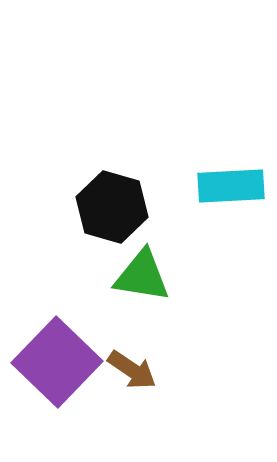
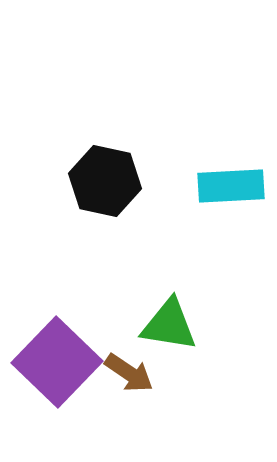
black hexagon: moved 7 px left, 26 px up; rotated 4 degrees counterclockwise
green triangle: moved 27 px right, 49 px down
brown arrow: moved 3 px left, 3 px down
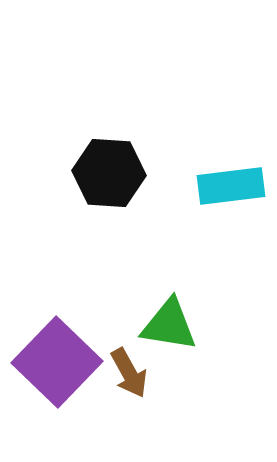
black hexagon: moved 4 px right, 8 px up; rotated 8 degrees counterclockwise
cyan rectangle: rotated 4 degrees counterclockwise
brown arrow: rotated 27 degrees clockwise
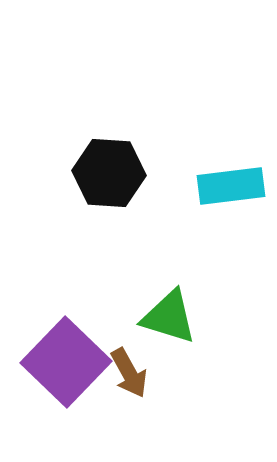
green triangle: moved 8 px up; rotated 8 degrees clockwise
purple square: moved 9 px right
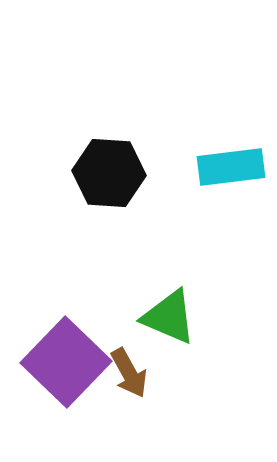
cyan rectangle: moved 19 px up
green triangle: rotated 6 degrees clockwise
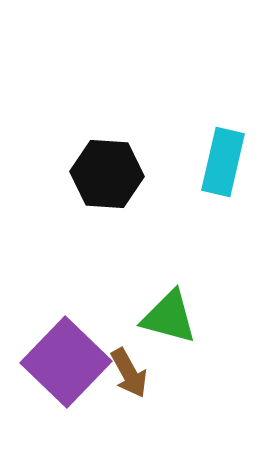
cyan rectangle: moved 8 px left, 5 px up; rotated 70 degrees counterclockwise
black hexagon: moved 2 px left, 1 px down
green triangle: rotated 8 degrees counterclockwise
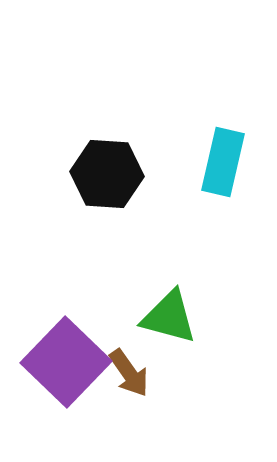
brown arrow: rotated 6 degrees counterclockwise
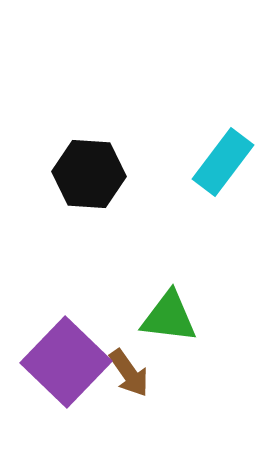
cyan rectangle: rotated 24 degrees clockwise
black hexagon: moved 18 px left
green triangle: rotated 8 degrees counterclockwise
